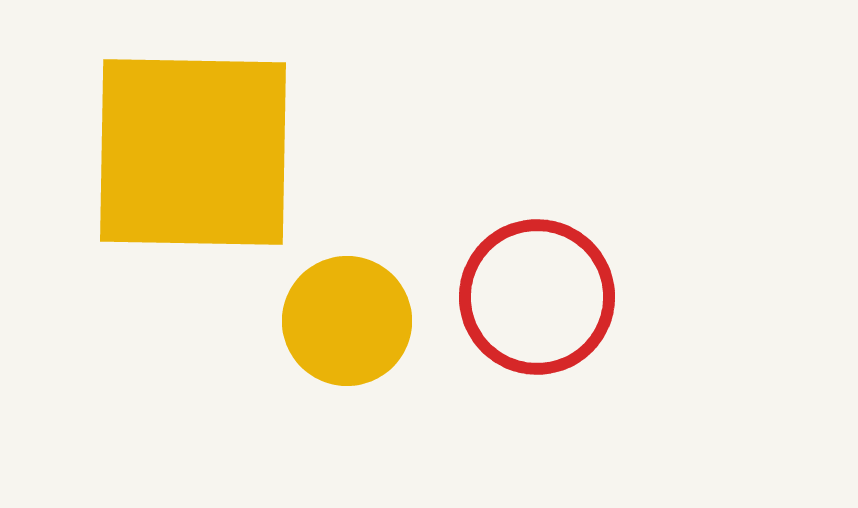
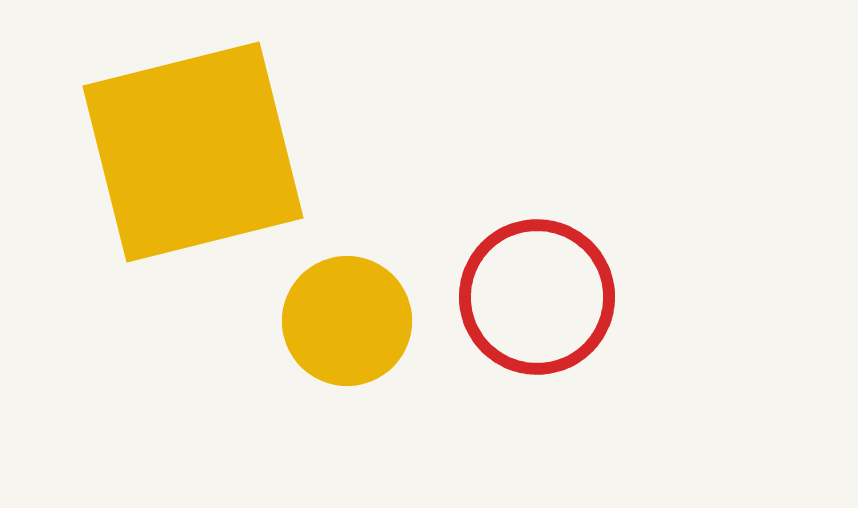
yellow square: rotated 15 degrees counterclockwise
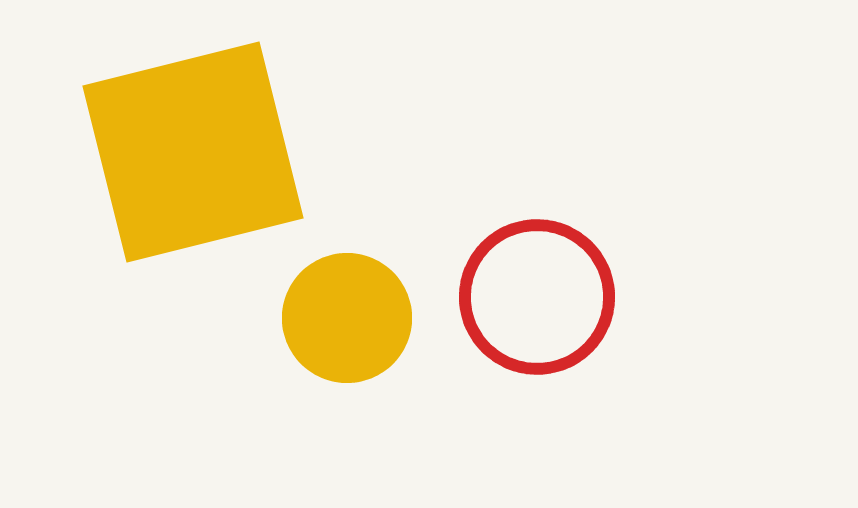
yellow circle: moved 3 px up
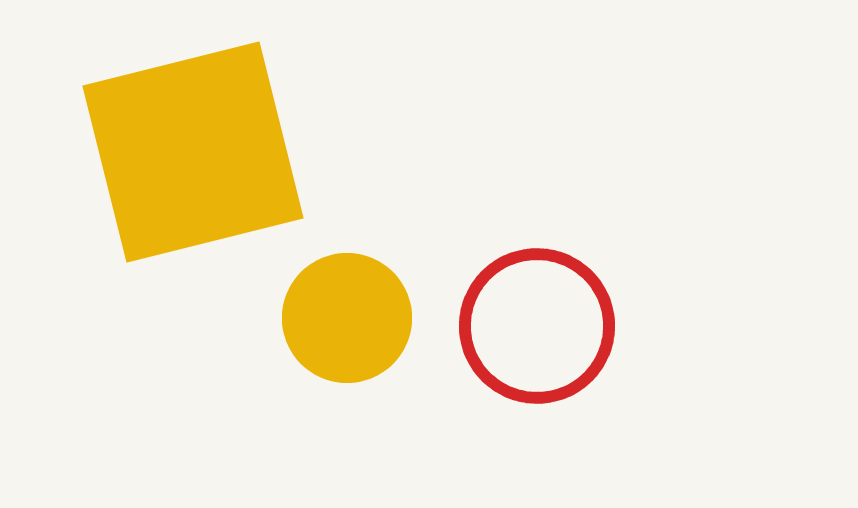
red circle: moved 29 px down
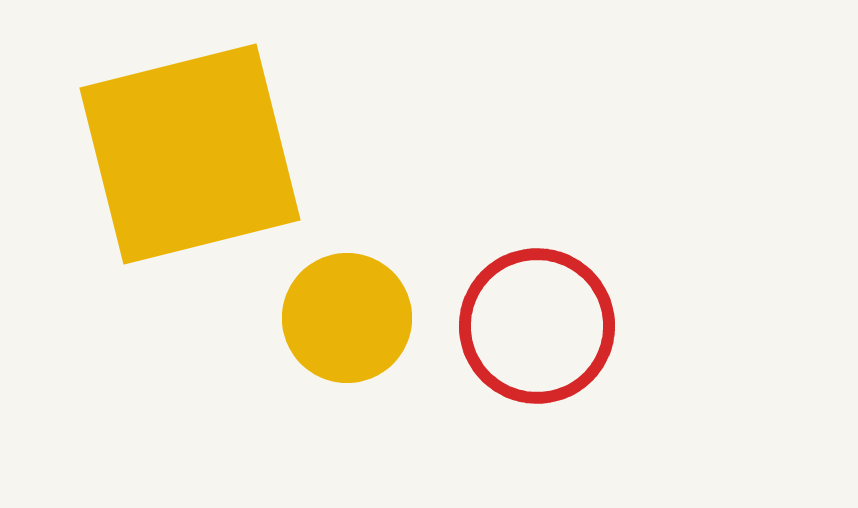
yellow square: moved 3 px left, 2 px down
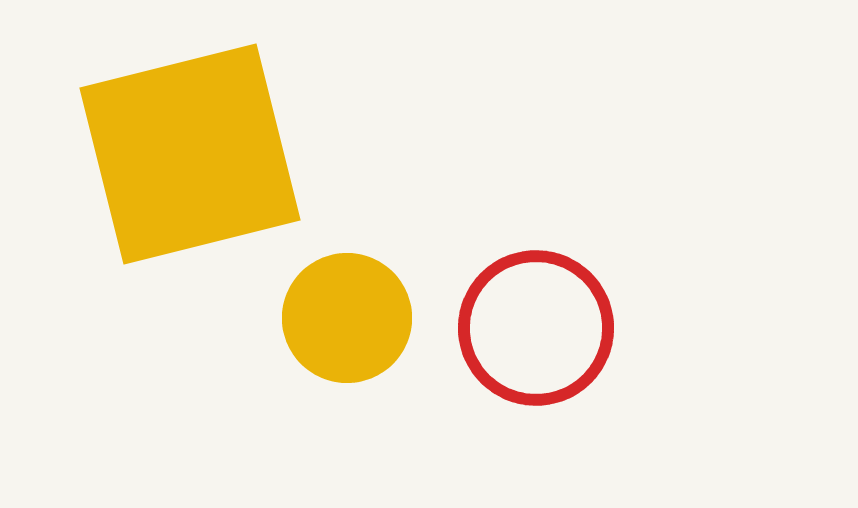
red circle: moved 1 px left, 2 px down
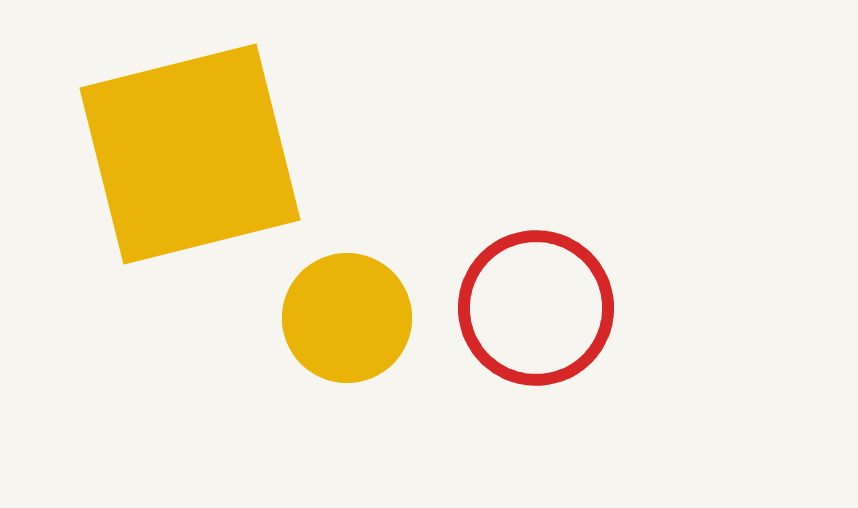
red circle: moved 20 px up
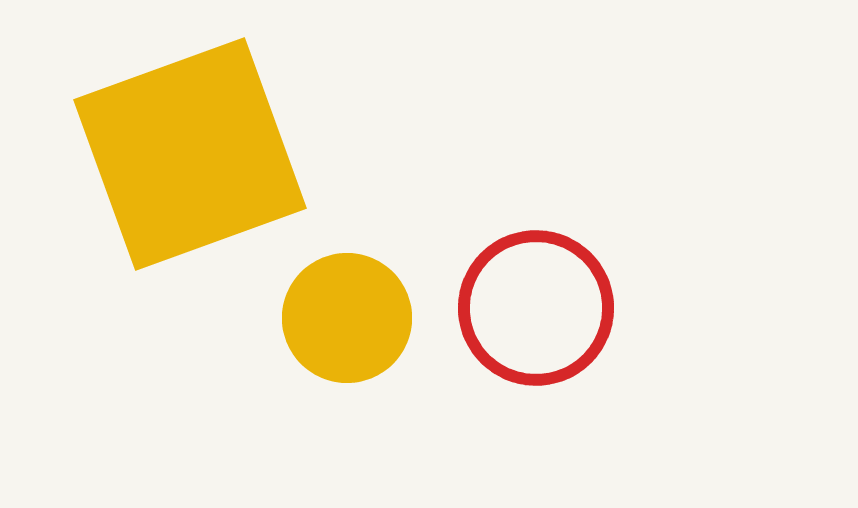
yellow square: rotated 6 degrees counterclockwise
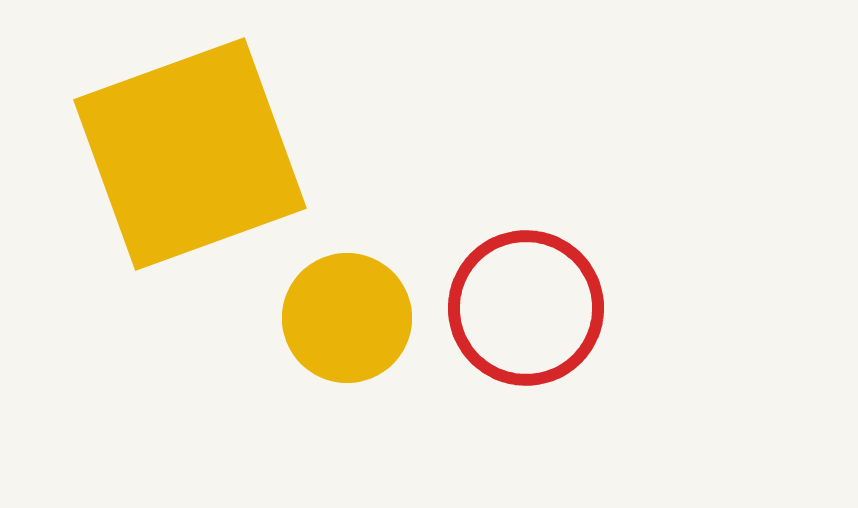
red circle: moved 10 px left
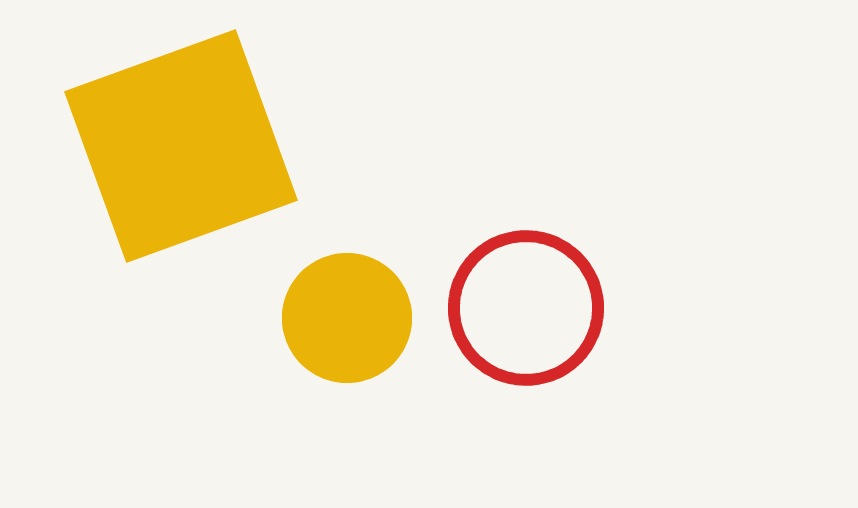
yellow square: moved 9 px left, 8 px up
